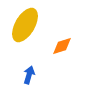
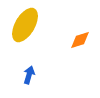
orange diamond: moved 18 px right, 6 px up
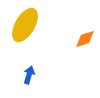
orange diamond: moved 5 px right, 1 px up
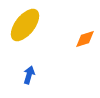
yellow ellipse: rotated 8 degrees clockwise
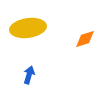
yellow ellipse: moved 3 px right, 3 px down; rotated 44 degrees clockwise
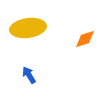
blue arrow: rotated 48 degrees counterclockwise
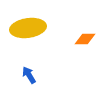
orange diamond: rotated 15 degrees clockwise
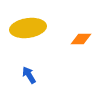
orange diamond: moved 4 px left
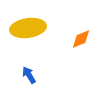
orange diamond: rotated 20 degrees counterclockwise
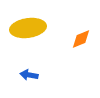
blue arrow: rotated 48 degrees counterclockwise
